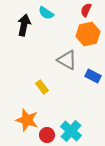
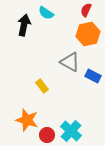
gray triangle: moved 3 px right, 2 px down
yellow rectangle: moved 1 px up
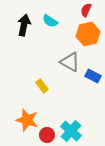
cyan semicircle: moved 4 px right, 8 px down
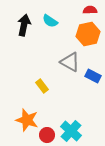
red semicircle: moved 4 px right; rotated 64 degrees clockwise
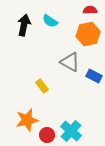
blue rectangle: moved 1 px right
orange star: rotated 30 degrees counterclockwise
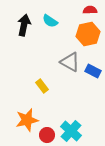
blue rectangle: moved 1 px left, 5 px up
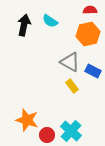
yellow rectangle: moved 30 px right
orange star: rotated 30 degrees clockwise
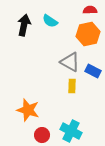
yellow rectangle: rotated 40 degrees clockwise
orange star: moved 1 px right, 10 px up
cyan cross: rotated 15 degrees counterclockwise
red circle: moved 5 px left
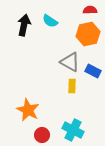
orange star: rotated 10 degrees clockwise
cyan cross: moved 2 px right, 1 px up
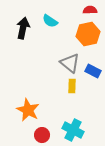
black arrow: moved 1 px left, 3 px down
gray triangle: moved 1 px down; rotated 10 degrees clockwise
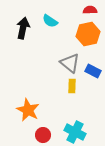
cyan cross: moved 2 px right, 2 px down
red circle: moved 1 px right
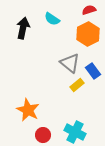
red semicircle: moved 1 px left; rotated 16 degrees counterclockwise
cyan semicircle: moved 2 px right, 2 px up
orange hexagon: rotated 15 degrees counterclockwise
blue rectangle: rotated 28 degrees clockwise
yellow rectangle: moved 5 px right, 1 px up; rotated 48 degrees clockwise
